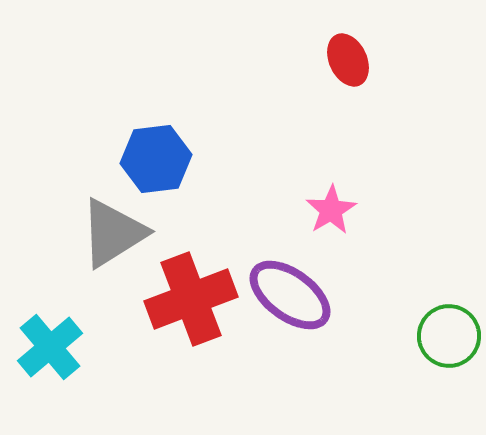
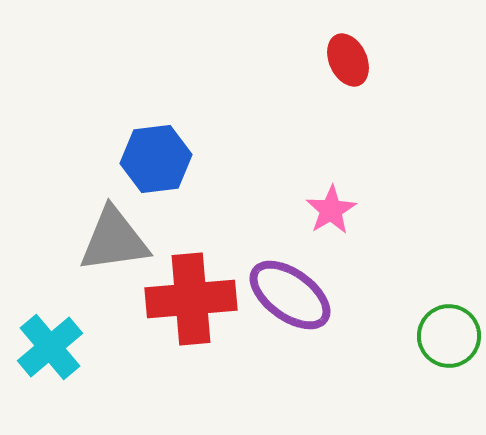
gray triangle: moved 1 px right, 7 px down; rotated 24 degrees clockwise
red cross: rotated 16 degrees clockwise
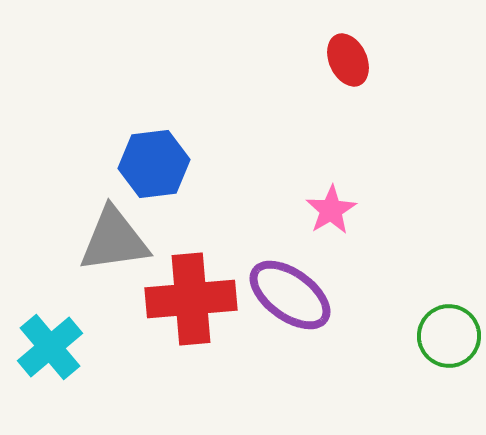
blue hexagon: moved 2 px left, 5 px down
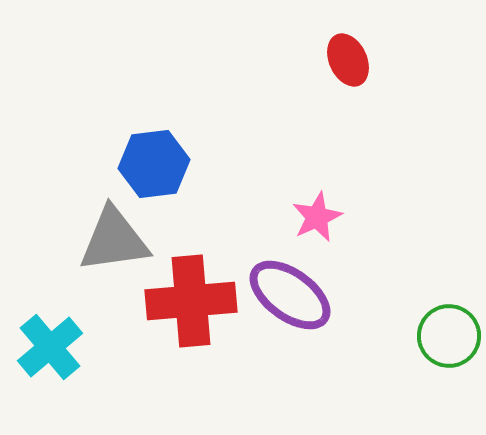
pink star: moved 14 px left, 7 px down; rotated 6 degrees clockwise
red cross: moved 2 px down
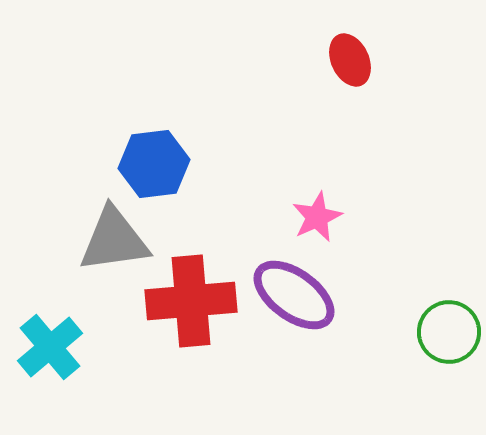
red ellipse: moved 2 px right
purple ellipse: moved 4 px right
green circle: moved 4 px up
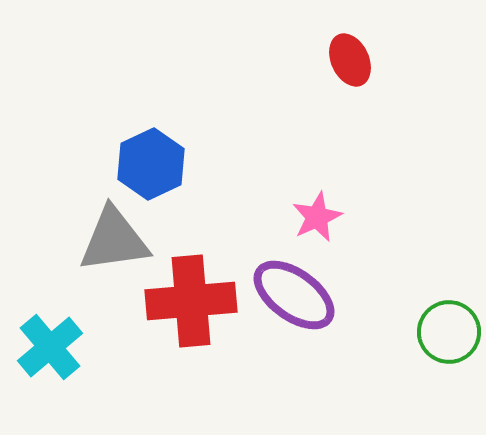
blue hexagon: moved 3 px left; rotated 18 degrees counterclockwise
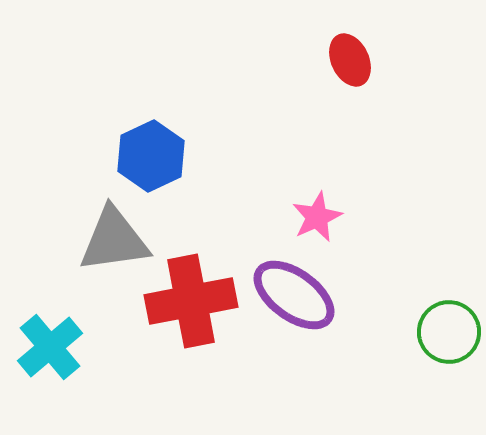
blue hexagon: moved 8 px up
red cross: rotated 6 degrees counterclockwise
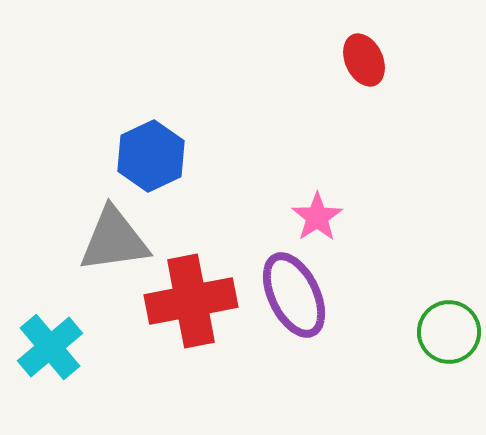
red ellipse: moved 14 px right
pink star: rotated 9 degrees counterclockwise
purple ellipse: rotated 28 degrees clockwise
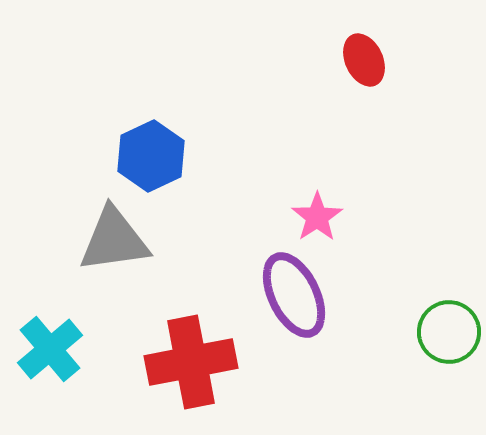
red cross: moved 61 px down
cyan cross: moved 2 px down
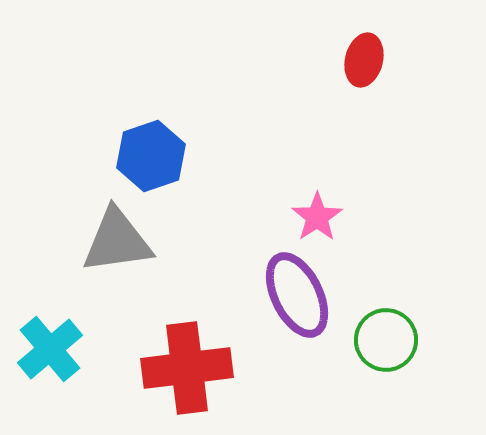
red ellipse: rotated 39 degrees clockwise
blue hexagon: rotated 6 degrees clockwise
gray triangle: moved 3 px right, 1 px down
purple ellipse: moved 3 px right
green circle: moved 63 px left, 8 px down
red cross: moved 4 px left, 6 px down; rotated 4 degrees clockwise
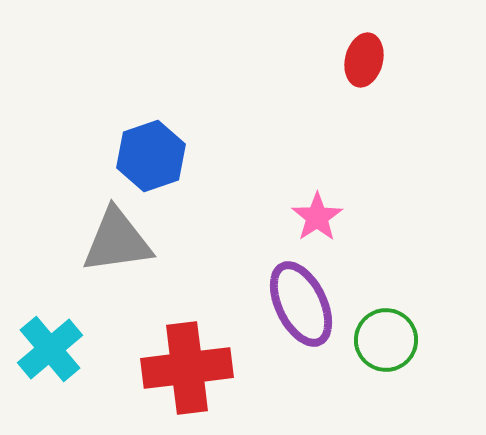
purple ellipse: moved 4 px right, 9 px down
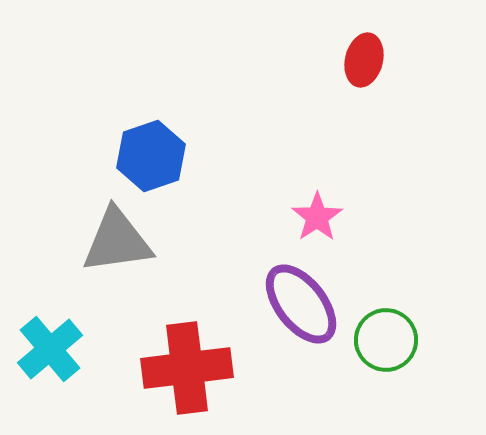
purple ellipse: rotated 12 degrees counterclockwise
